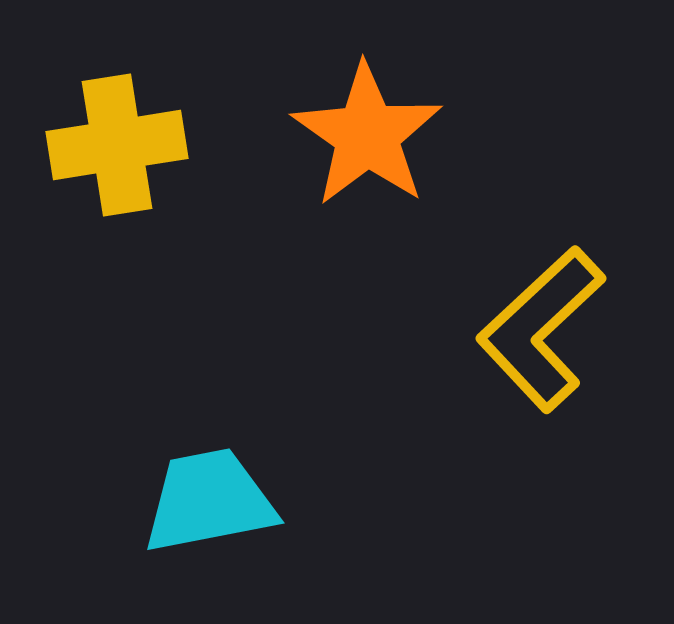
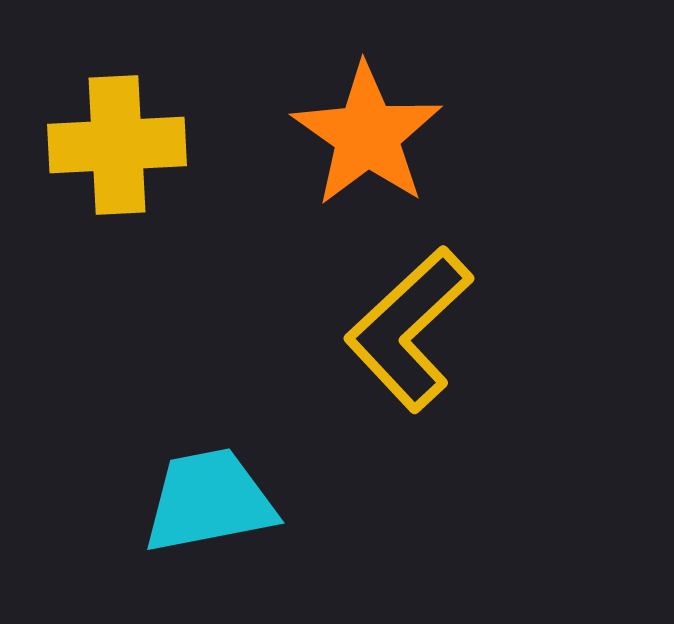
yellow cross: rotated 6 degrees clockwise
yellow L-shape: moved 132 px left
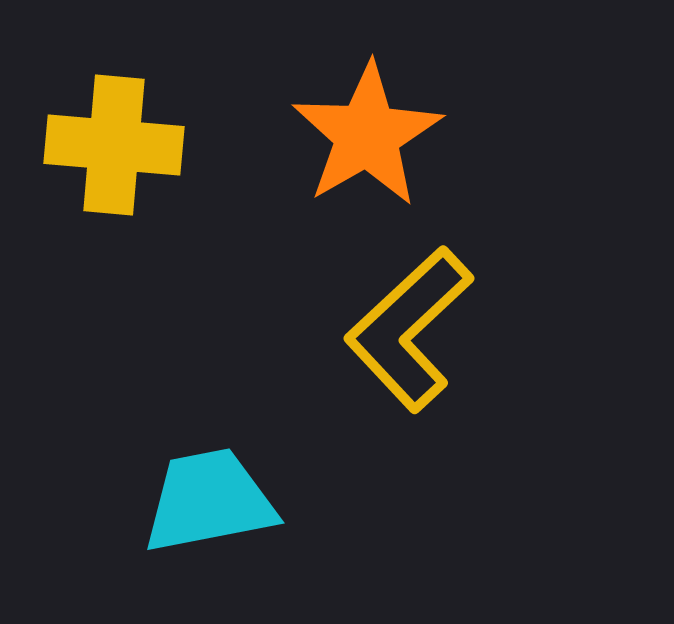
orange star: rotated 7 degrees clockwise
yellow cross: moved 3 px left; rotated 8 degrees clockwise
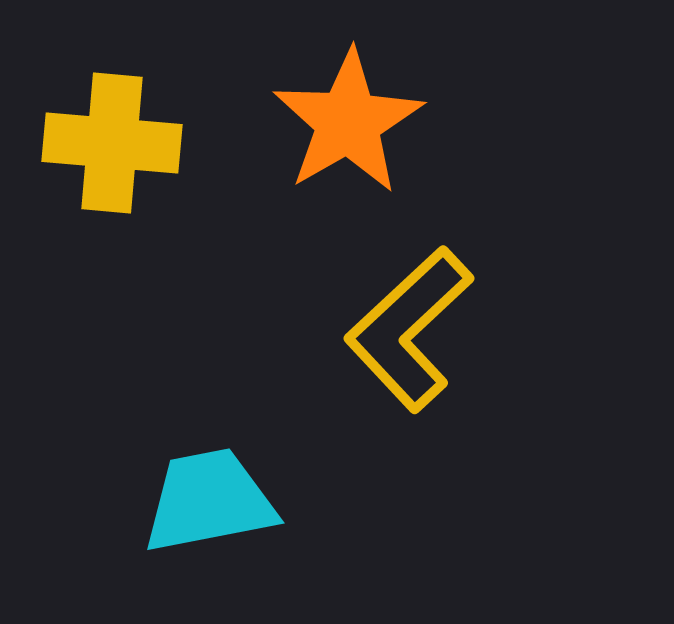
orange star: moved 19 px left, 13 px up
yellow cross: moved 2 px left, 2 px up
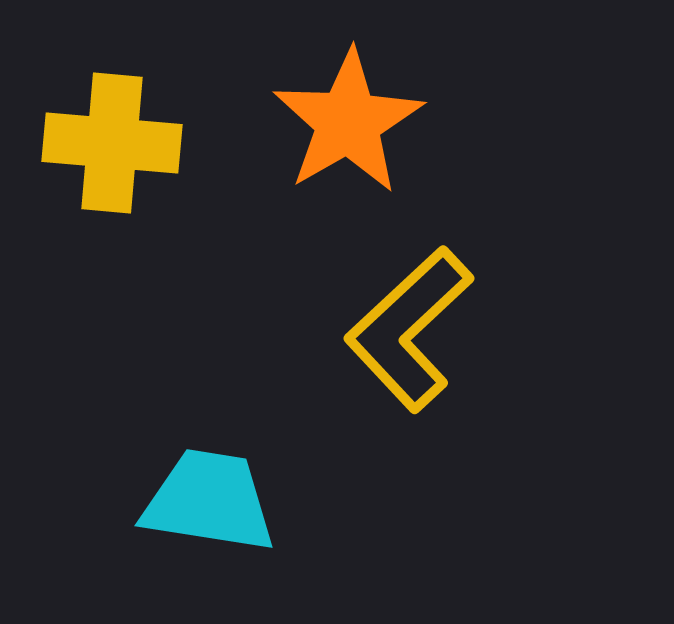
cyan trapezoid: rotated 20 degrees clockwise
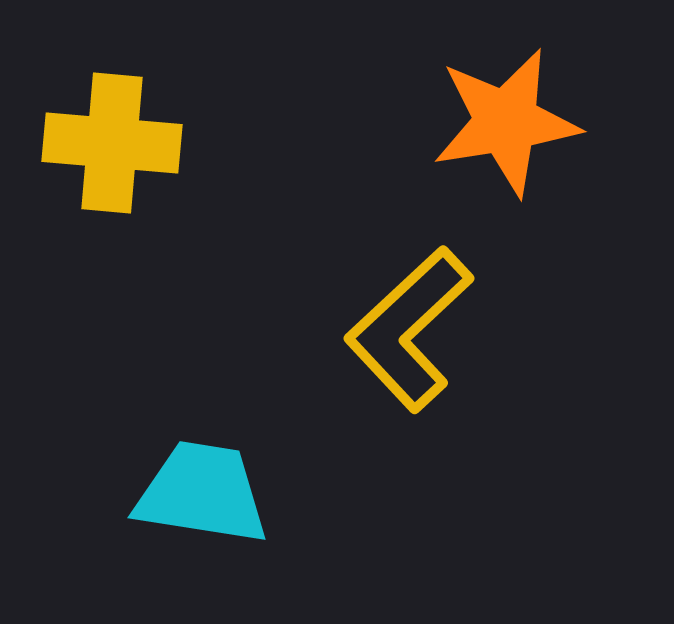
orange star: moved 158 px right; rotated 21 degrees clockwise
cyan trapezoid: moved 7 px left, 8 px up
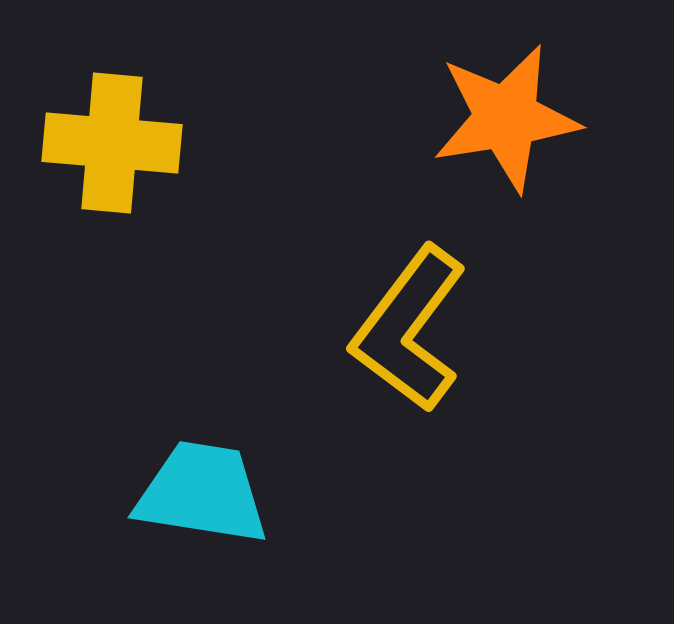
orange star: moved 4 px up
yellow L-shape: rotated 10 degrees counterclockwise
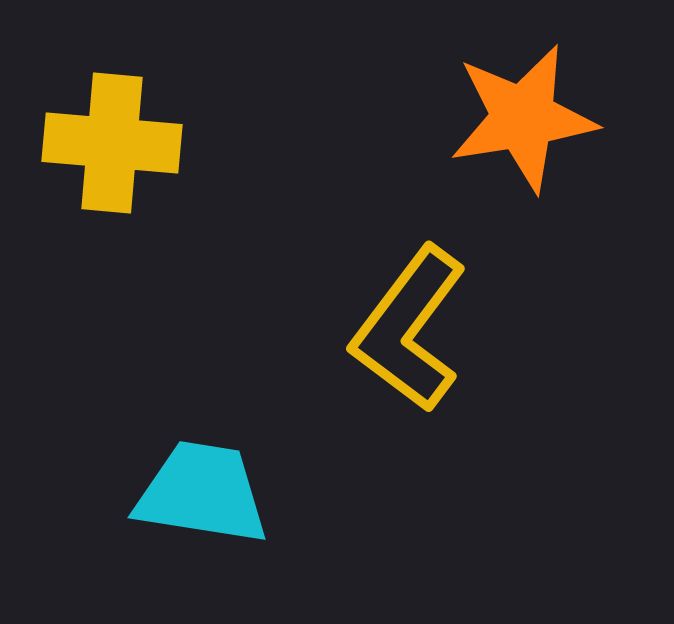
orange star: moved 17 px right
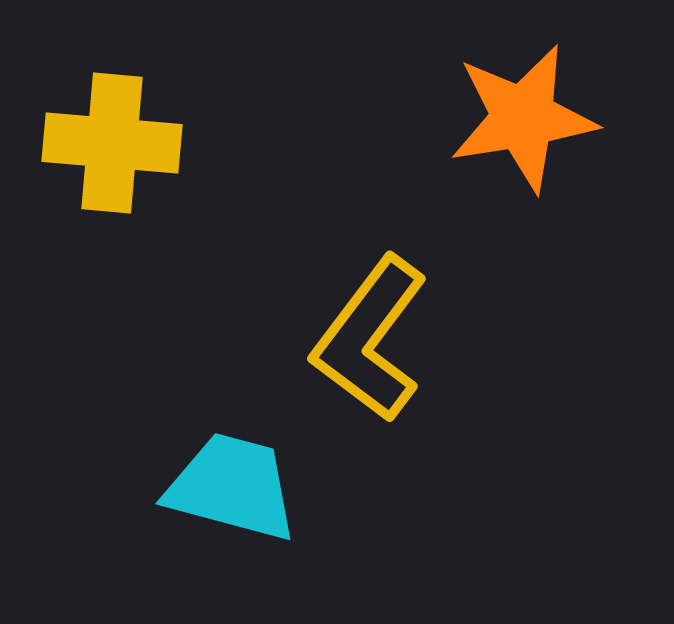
yellow L-shape: moved 39 px left, 10 px down
cyan trapezoid: moved 30 px right, 6 px up; rotated 6 degrees clockwise
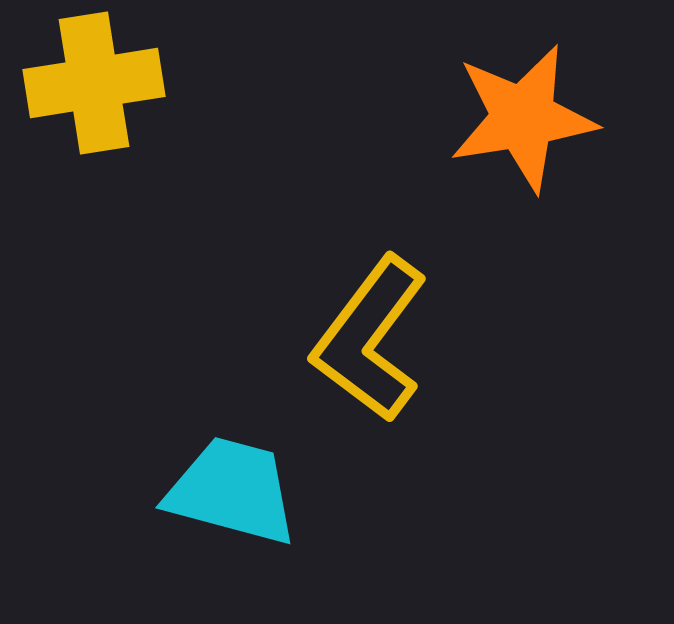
yellow cross: moved 18 px left, 60 px up; rotated 14 degrees counterclockwise
cyan trapezoid: moved 4 px down
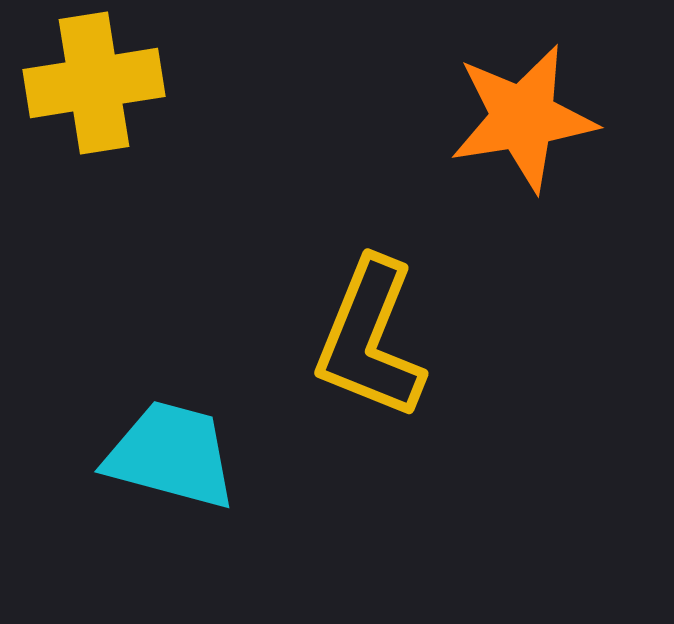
yellow L-shape: rotated 15 degrees counterclockwise
cyan trapezoid: moved 61 px left, 36 px up
